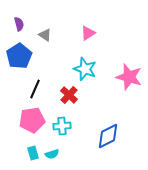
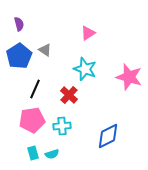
gray triangle: moved 15 px down
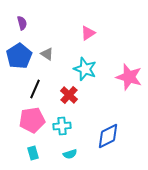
purple semicircle: moved 3 px right, 1 px up
gray triangle: moved 2 px right, 4 px down
cyan semicircle: moved 18 px right
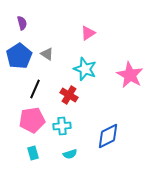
pink star: moved 1 px right, 2 px up; rotated 12 degrees clockwise
red cross: rotated 12 degrees counterclockwise
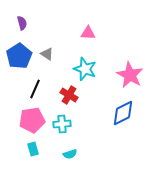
pink triangle: rotated 35 degrees clockwise
cyan cross: moved 2 px up
blue diamond: moved 15 px right, 23 px up
cyan rectangle: moved 4 px up
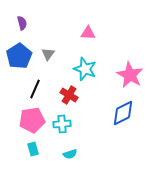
gray triangle: moved 1 px right; rotated 32 degrees clockwise
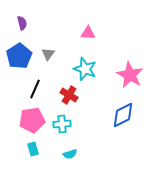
blue diamond: moved 2 px down
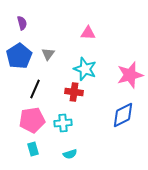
pink star: rotated 28 degrees clockwise
red cross: moved 5 px right, 3 px up; rotated 24 degrees counterclockwise
cyan cross: moved 1 px right, 1 px up
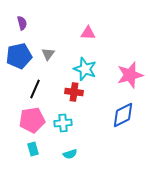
blue pentagon: rotated 20 degrees clockwise
